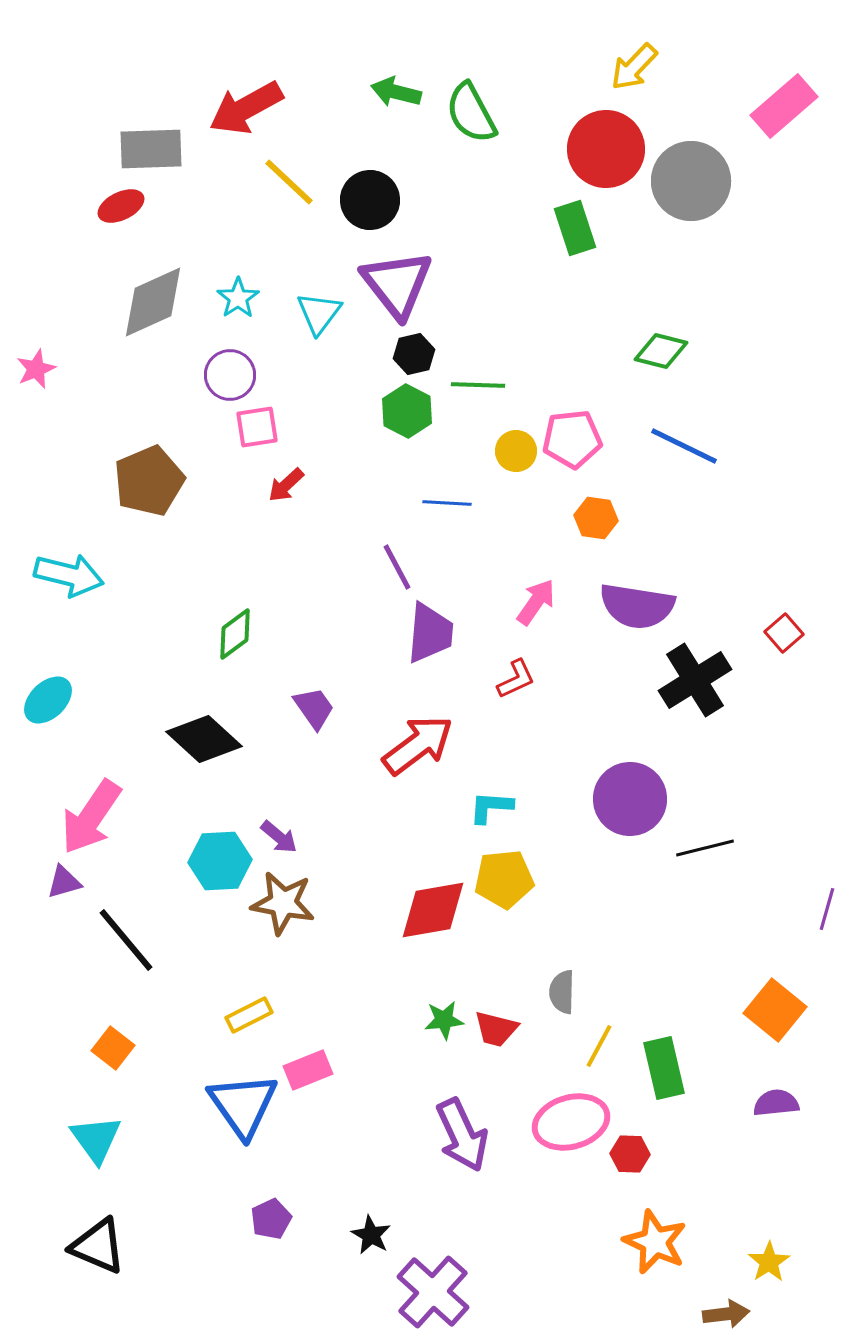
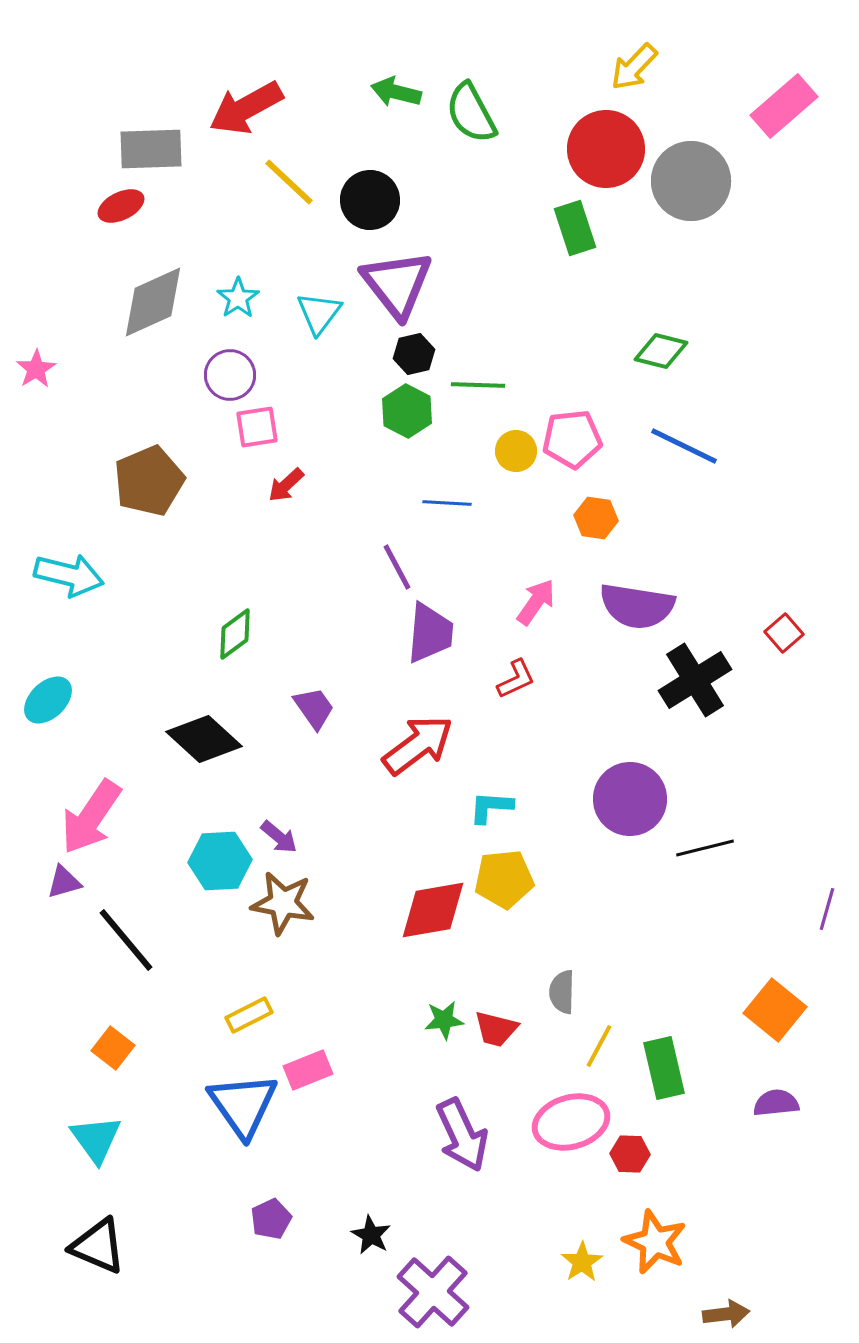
pink star at (36, 369): rotated 9 degrees counterclockwise
yellow star at (769, 1262): moved 187 px left
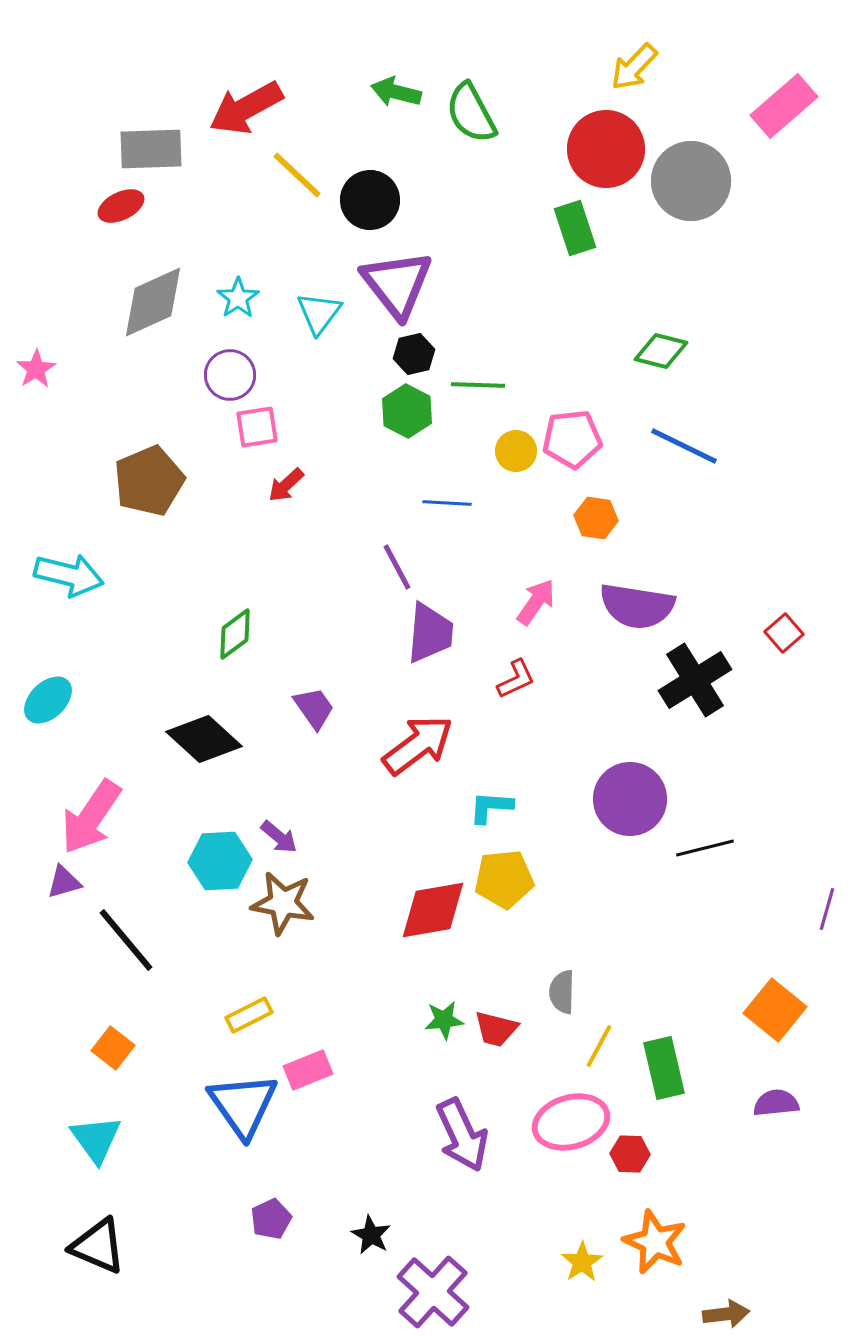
yellow line at (289, 182): moved 8 px right, 7 px up
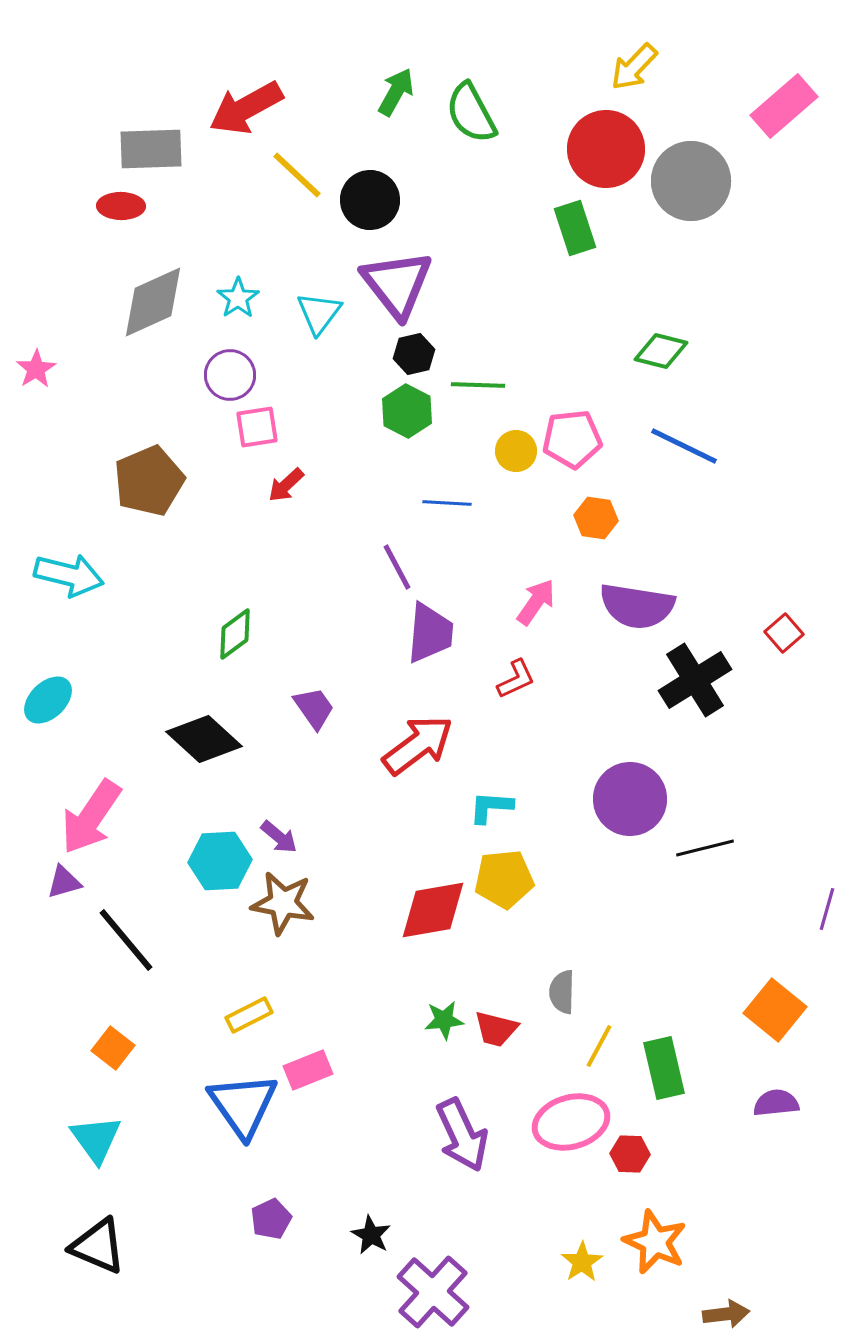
green arrow at (396, 92): rotated 105 degrees clockwise
red ellipse at (121, 206): rotated 27 degrees clockwise
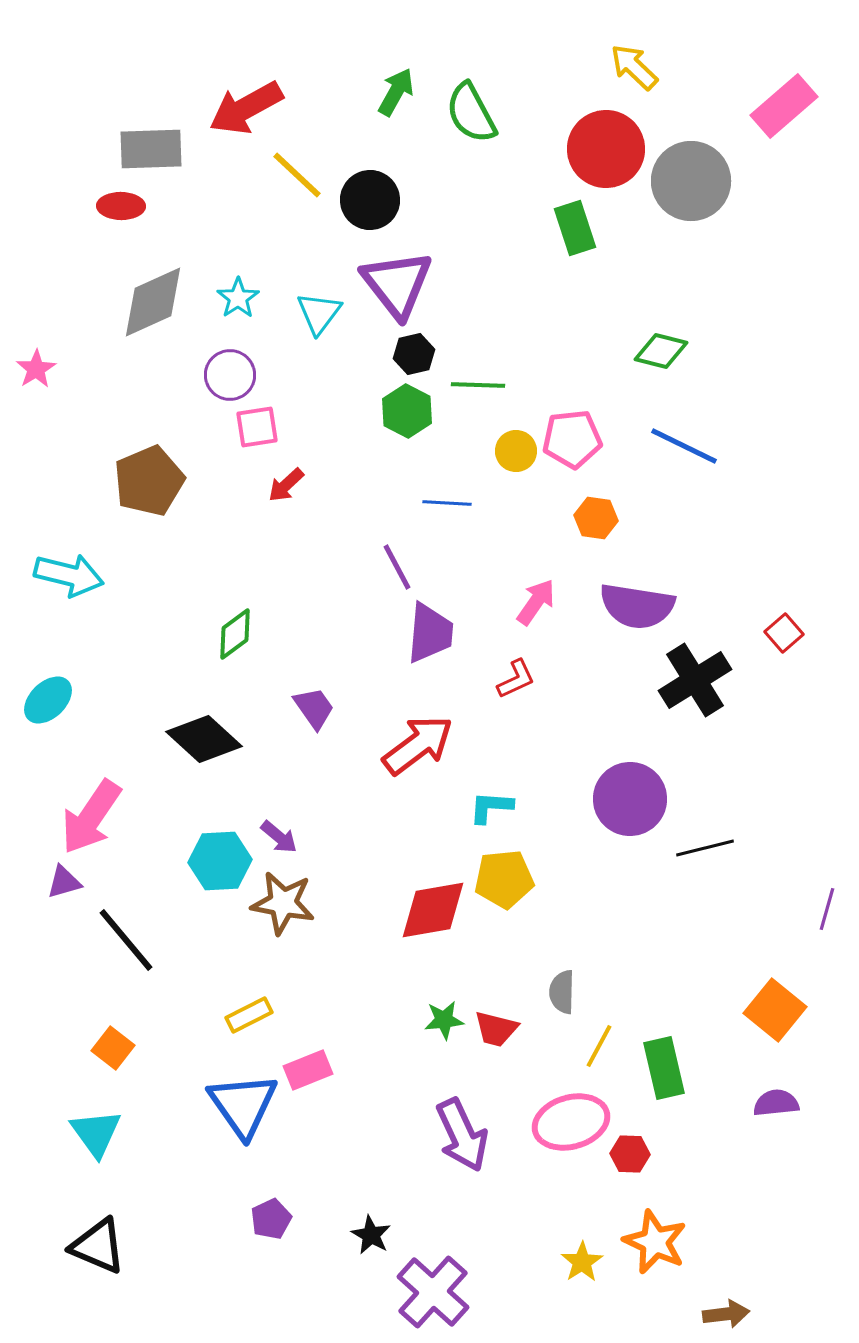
yellow arrow at (634, 67): rotated 90 degrees clockwise
cyan triangle at (96, 1139): moved 6 px up
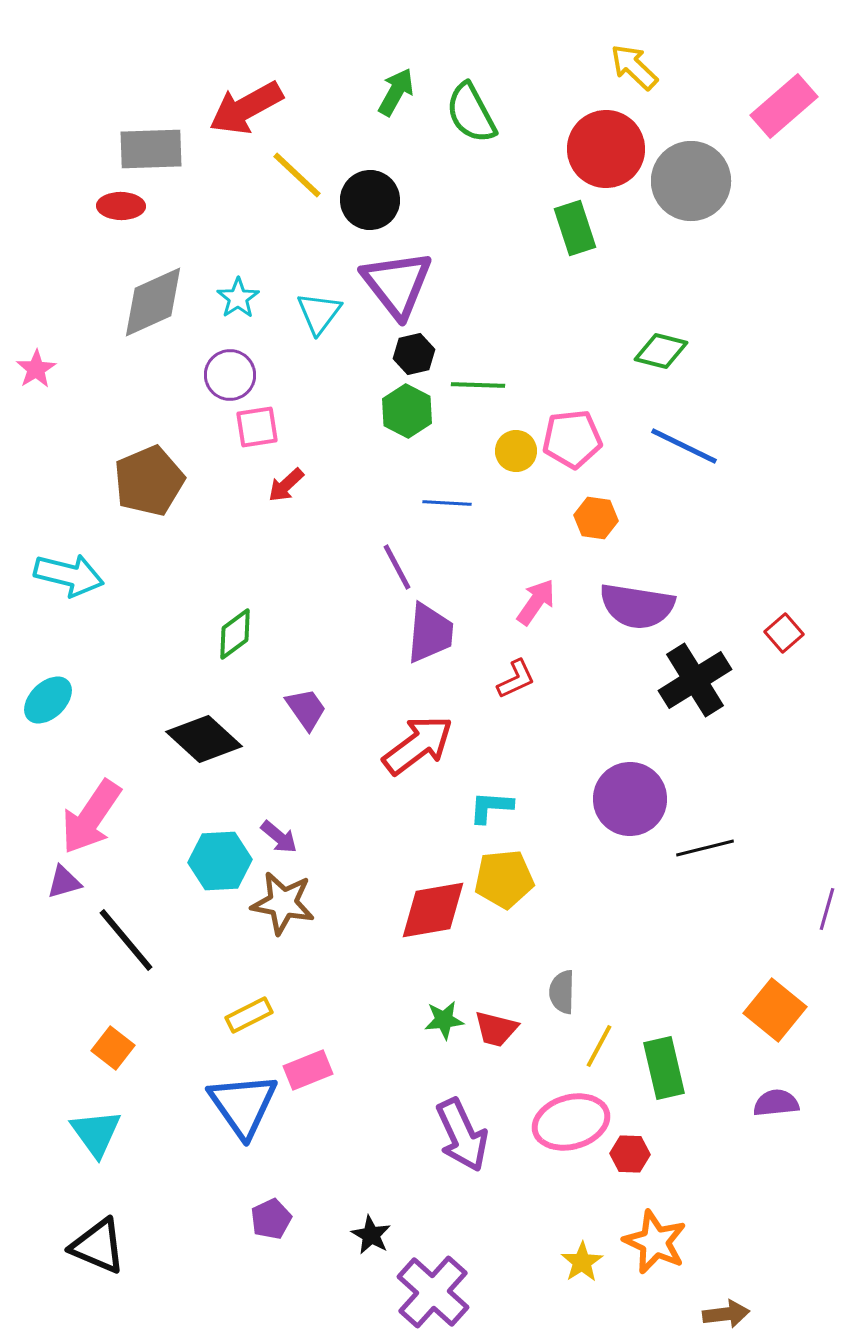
purple trapezoid at (314, 708): moved 8 px left, 1 px down
